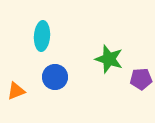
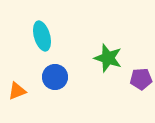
cyan ellipse: rotated 20 degrees counterclockwise
green star: moved 1 px left, 1 px up
orange triangle: moved 1 px right
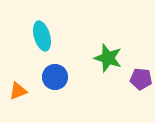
purple pentagon: rotated 10 degrees clockwise
orange triangle: moved 1 px right
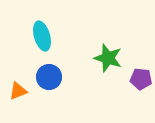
blue circle: moved 6 px left
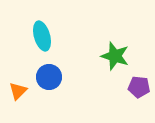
green star: moved 7 px right, 2 px up
purple pentagon: moved 2 px left, 8 px down
orange triangle: rotated 24 degrees counterclockwise
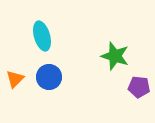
orange triangle: moved 3 px left, 12 px up
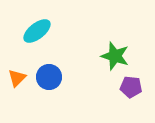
cyan ellipse: moved 5 px left, 5 px up; rotated 68 degrees clockwise
orange triangle: moved 2 px right, 1 px up
purple pentagon: moved 8 px left
